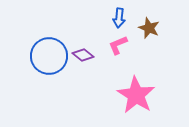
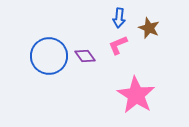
purple diamond: moved 2 px right, 1 px down; rotated 15 degrees clockwise
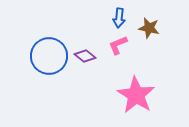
brown star: rotated 10 degrees counterclockwise
purple diamond: rotated 15 degrees counterclockwise
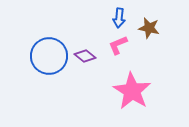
pink star: moved 4 px left, 4 px up
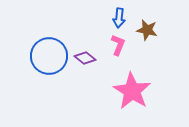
brown star: moved 2 px left, 2 px down
pink L-shape: rotated 135 degrees clockwise
purple diamond: moved 2 px down
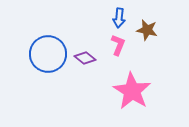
blue circle: moved 1 px left, 2 px up
